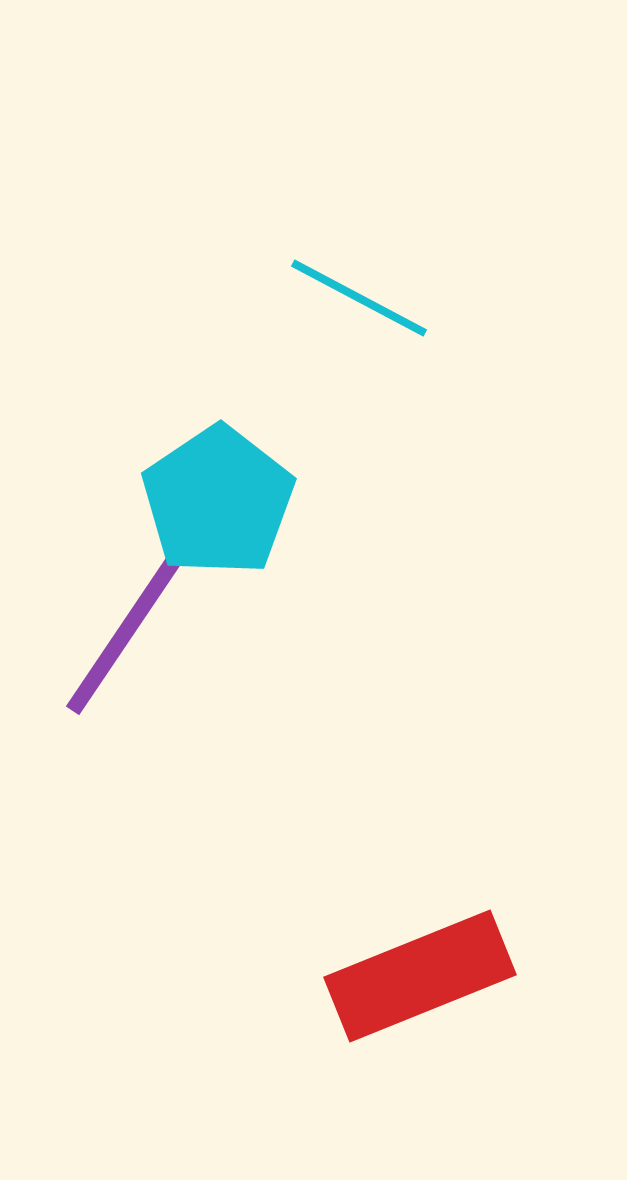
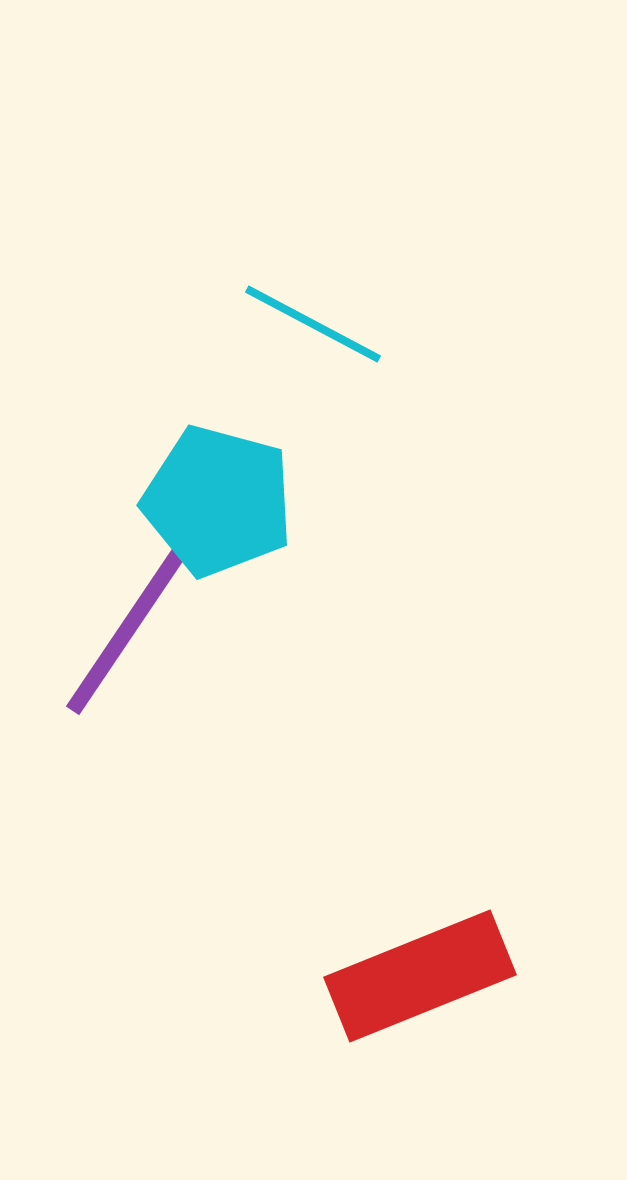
cyan line: moved 46 px left, 26 px down
cyan pentagon: rotated 23 degrees counterclockwise
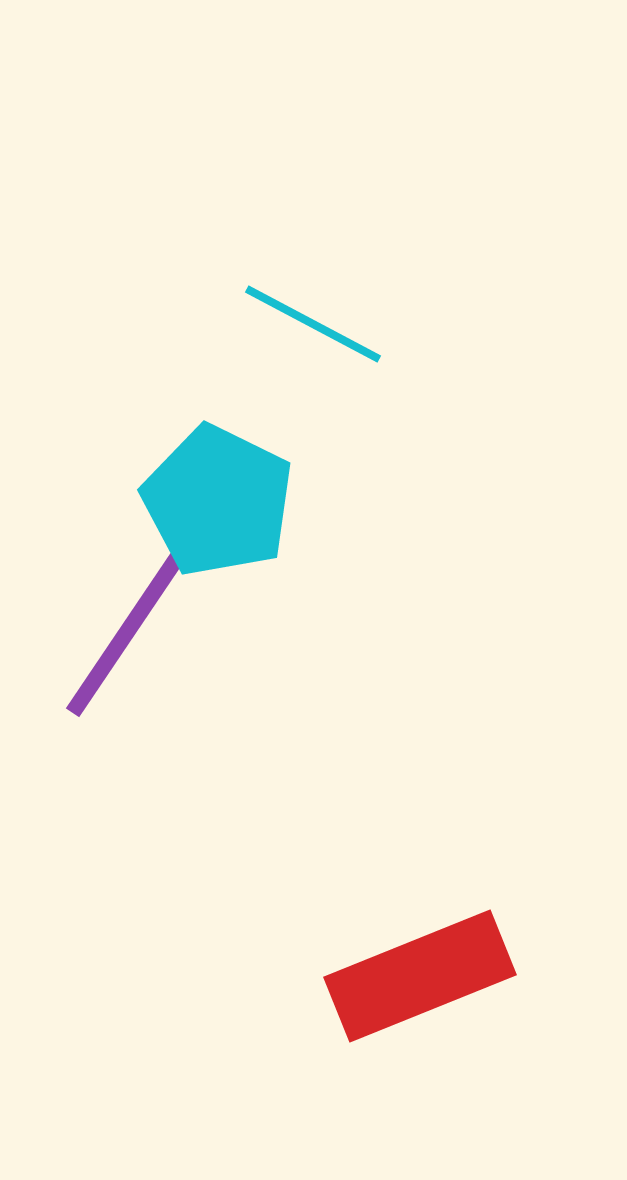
cyan pentagon: rotated 11 degrees clockwise
purple line: moved 2 px down
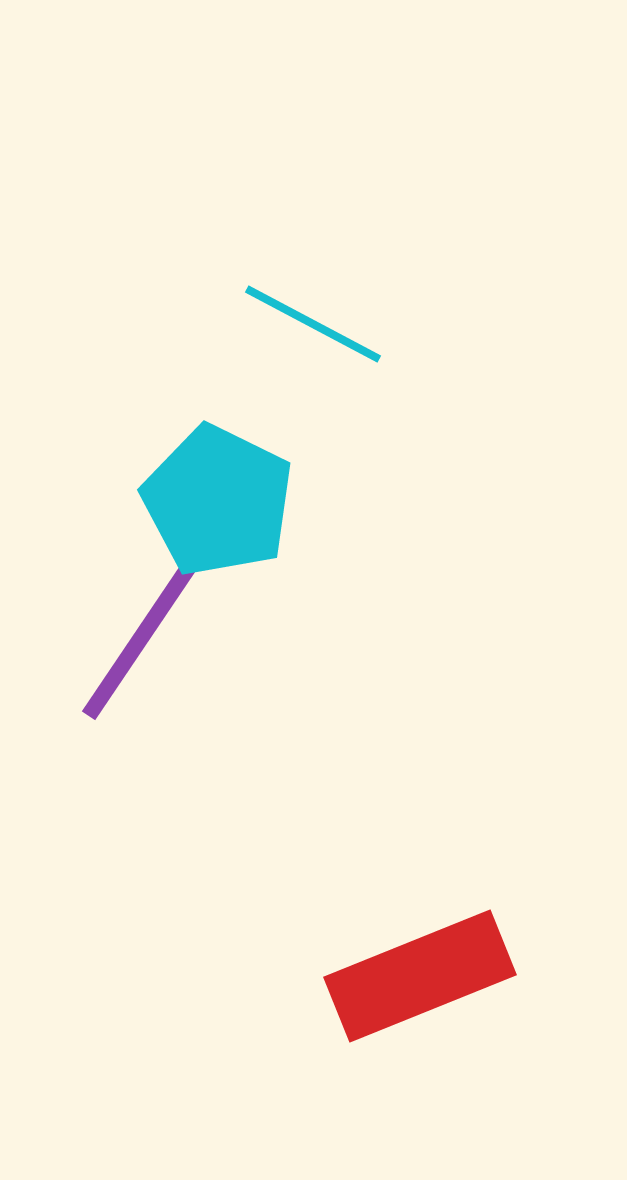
purple line: moved 16 px right, 3 px down
